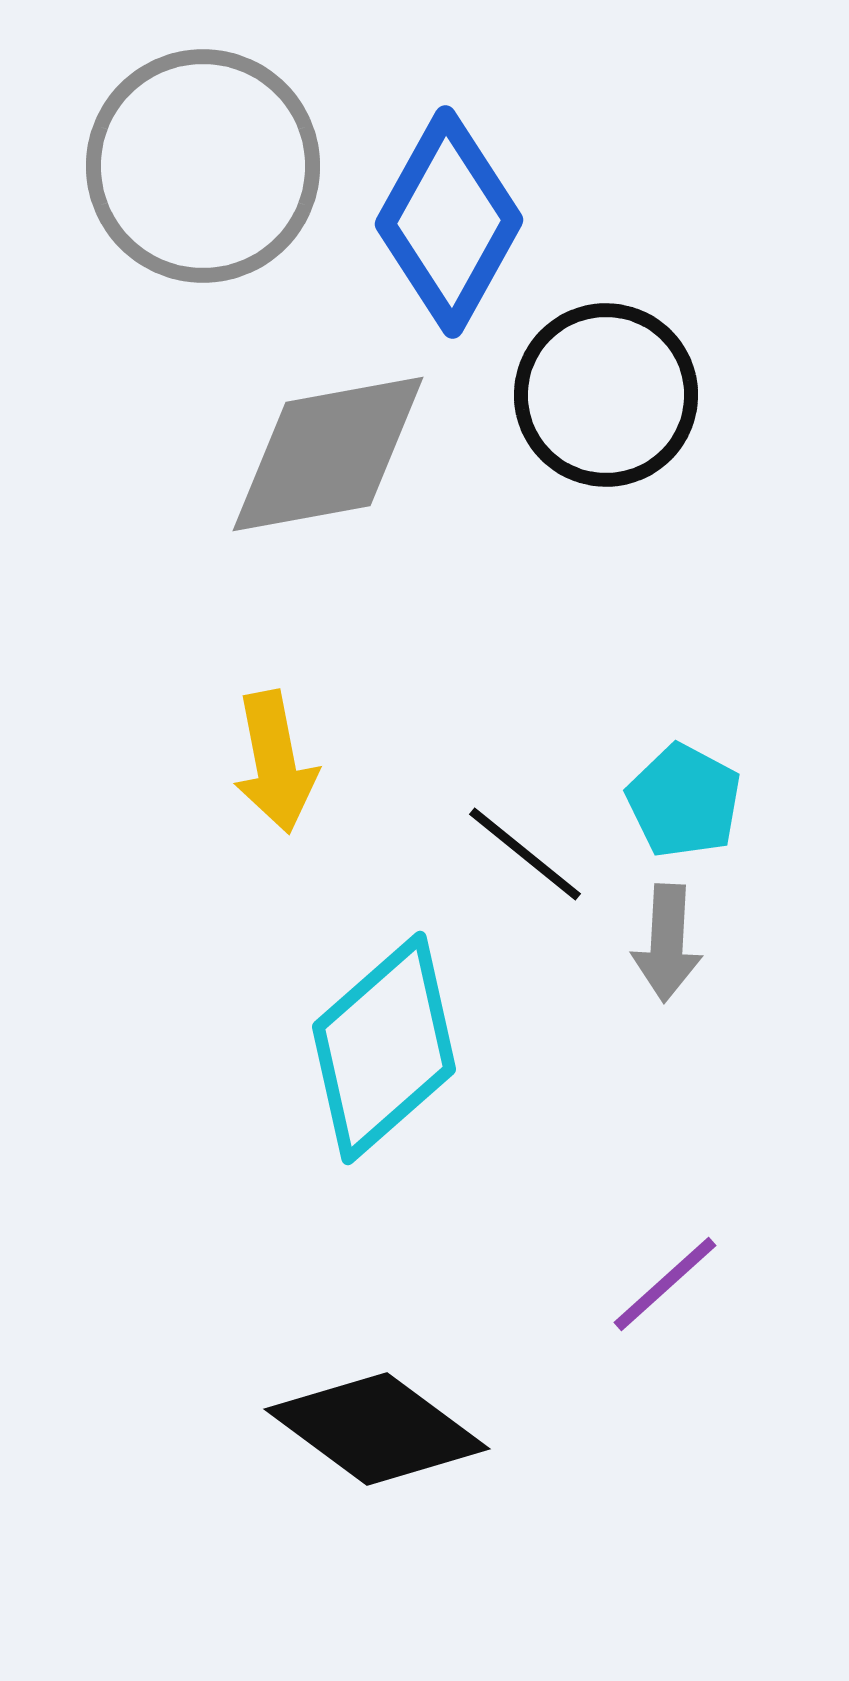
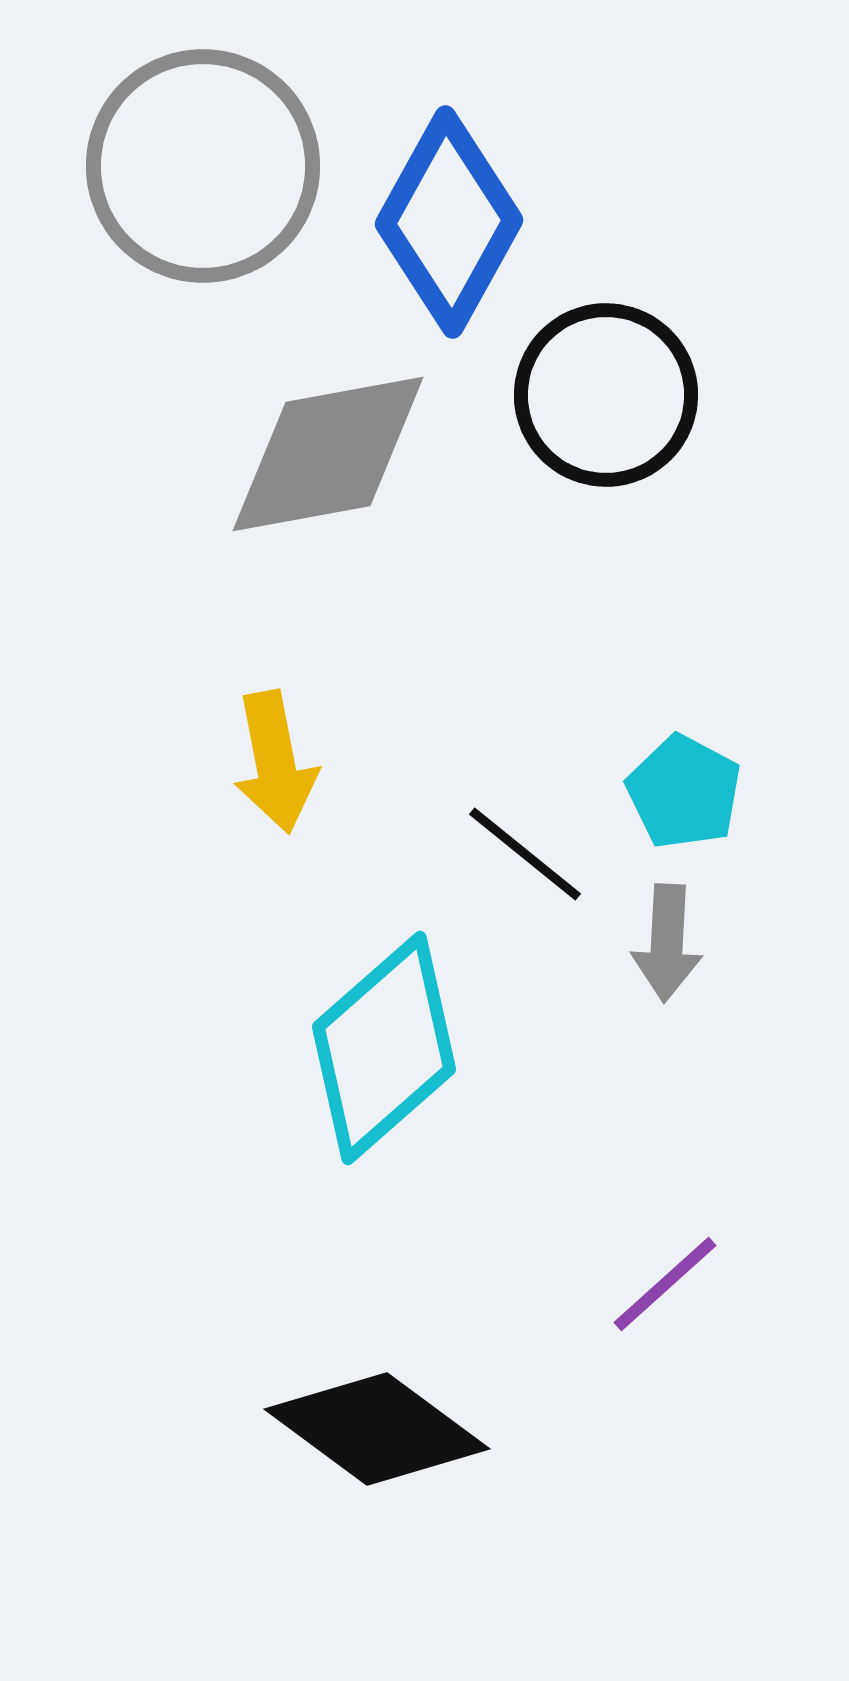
cyan pentagon: moved 9 px up
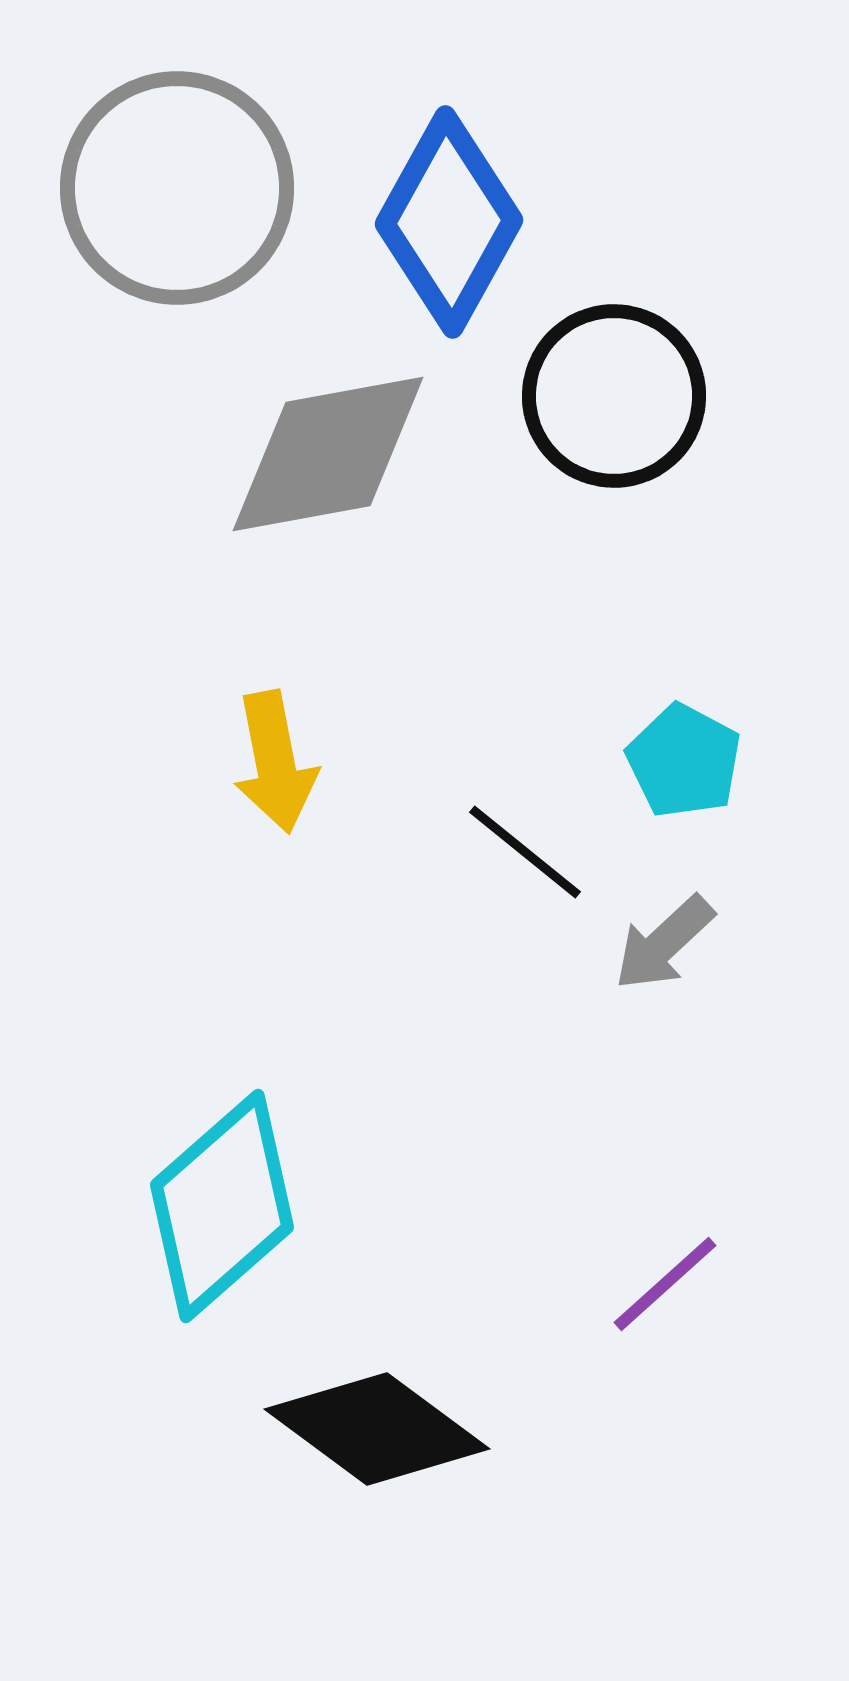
gray circle: moved 26 px left, 22 px down
black circle: moved 8 px right, 1 px down
cyan pentagon: moved 31 px up
black line: moved 2 px up
gray arrow: moved 3 px left; rotated 44 degrees clockwise
cyan diamond: moved 162 px left, 158 px down
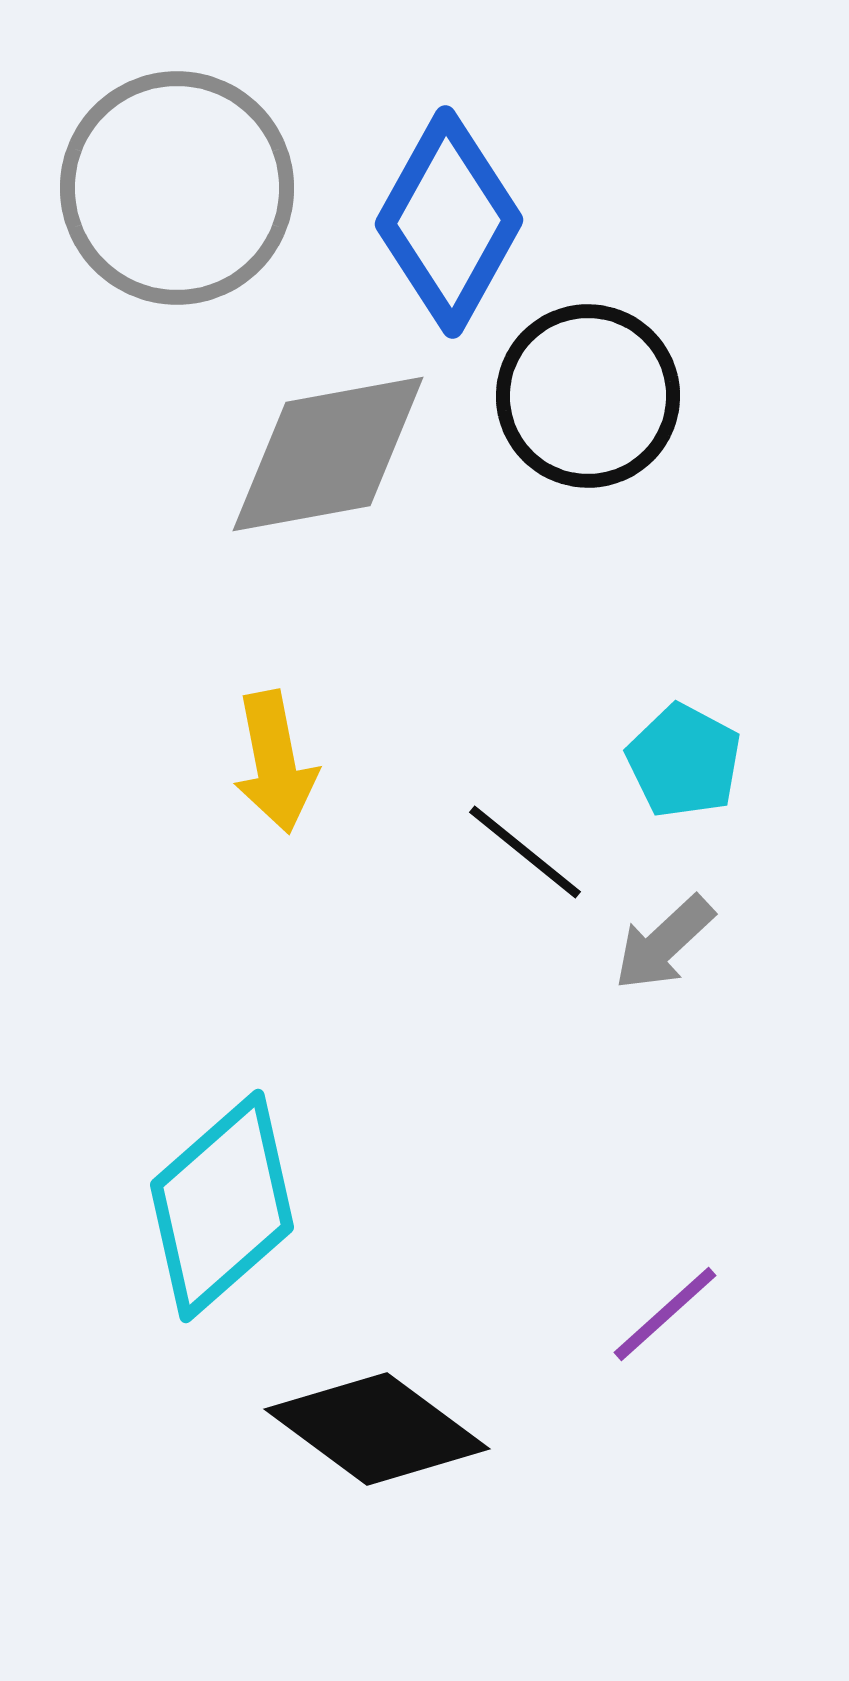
black circle: moved 26 px left
purple line: moved 30 px down
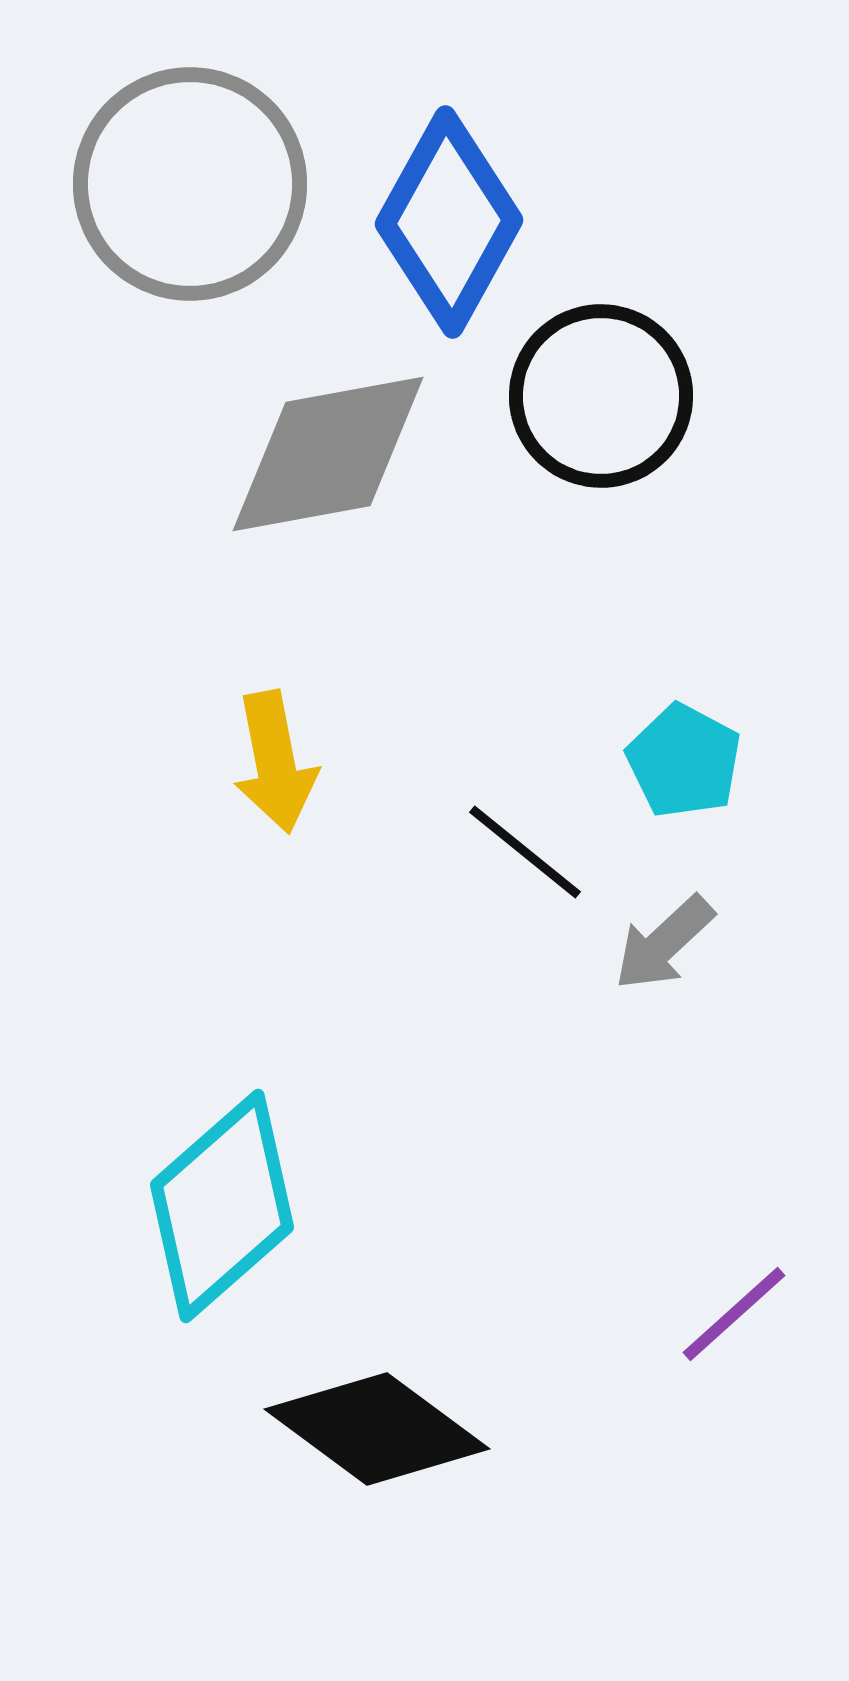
gray circle: moved 13 px right, 4 px up
black circle: moved 13 px right
purple line: moved 69 px right
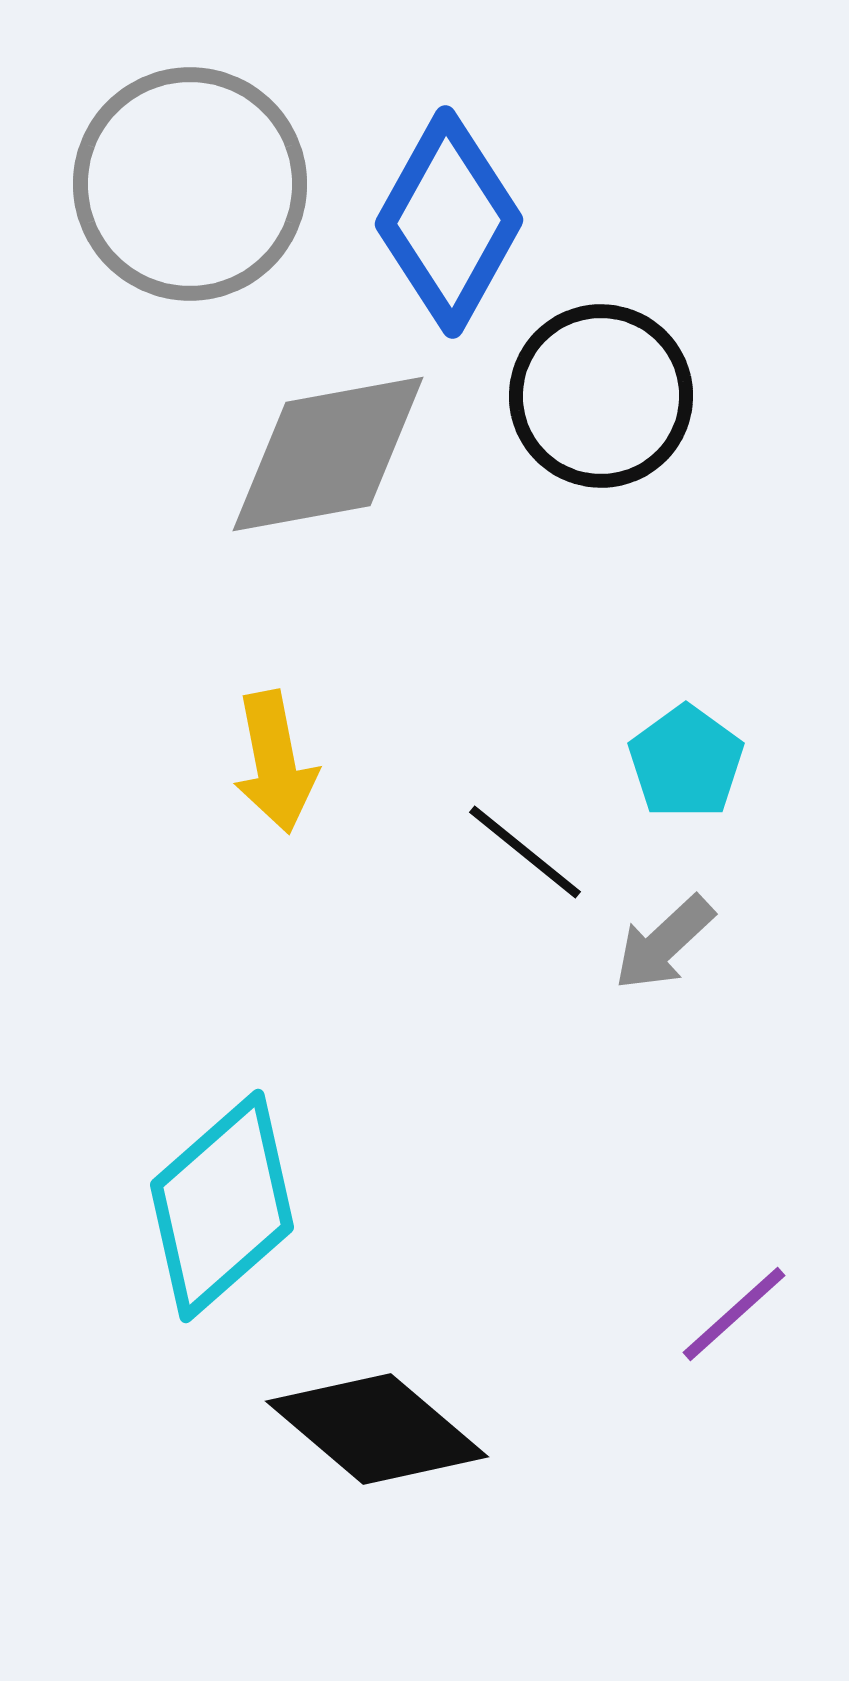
cyan pentagon: moved 2 px right, 1 px down; rotated 8 degrees clockwise
black diamond: rotated 4 degrees clockwise
